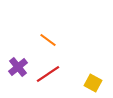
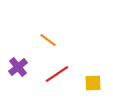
red line: moved 9 px right
yellow square: rotated 30 degrees counterclockwise
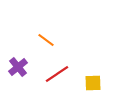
orange line: moved 2 px left
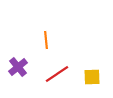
orange line: rotated 48 degrees clockwise
yellow square: moved 1 px left, 6 px up
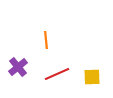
red line: rotated 10 degrees clockwise
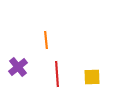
red line: rotated 70 degrees counterclockwise
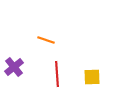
orange line: rotated 66 degrees counterclockwise
purple cross: moved 4 px left
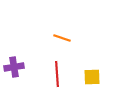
orange line: moved 16 px right, 2 px up
purple cross: rotated 30 degrees clockwise
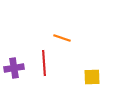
purple cross: moved 1 px down
red line: moved 13 px left, 11 px up
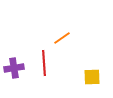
orange line: rotated 54 degrees counterclockwise
